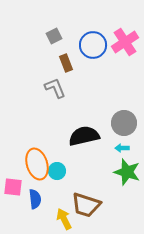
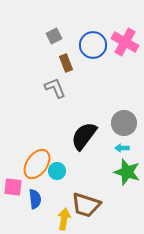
pink cross: rotated 28 degrees counterclockwise
black semicircle: rotated 40 degrees counterclockwise
orange ellipse: rotated 52 degrees clockwise
yellow arrow: rotated 35 degrees clockwise
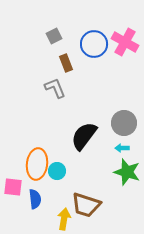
blue circle: moved 1 px right, 1 px up
orange ellipse: rotated 28 degrees counterclockwise
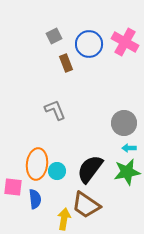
blue circle: moved 5 px left
gray L-shape: moved 22 px down
black semicircle: moved 6 px right, 33 px down
cyan arrow: moved 7 px right
green star: rotated 28 degrees counterclockwise
brown trapezoid: rotated 16 degrees clockwise
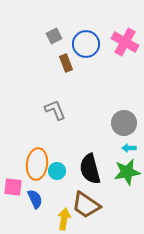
blue circle: moved 3 px left
black semicircle: rotated 52 degrees counterclockwise
blue semicircle: rotated 18 degrees counterclockwise
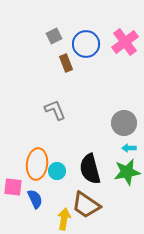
pink cross: rotated 24 degrees clockwise
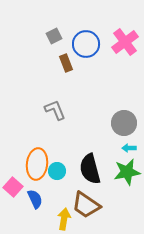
pink square: rotated 36 degrees clockwise
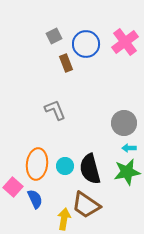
cyan circle: moved 8 px right, 5 px up
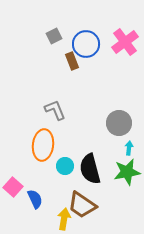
brown rectangle: moved 6 px right, 2 px up
gray circle: moved 5 px left
cyan arrow: rotated 96 degrees clockwise
orange ellipse: moved 6 px right, 19 px up
brown trapezoid: moved 4 px left
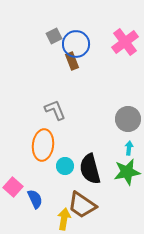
blue circle: moved 10 px left
gray circle: moved 9 px right, 4 px up
